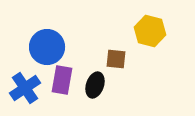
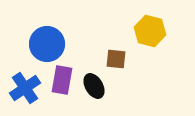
blue circle: moved 3 px up
black ellipse: moved 1 px left, 1 px down; rotated 50 degrees counterclockwise
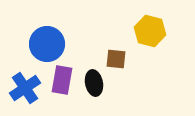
black ellipse: moved 3 px up; rotated 20 degrees clockwise
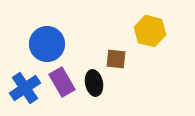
purple rectangle: moved 2 px down; rotated 40 degrees counterclockwise
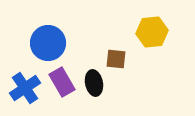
yellow hexagon: moved 2 px right, 1 px down; rotated 20 degrees counterclockwise
blue circle: moved 1 px right, 1 px up
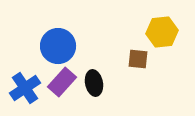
yellow hexagon: moved 10 px right
blue circle: moved 10 px right, 3 px down
brown square: moved 22 px right
purple rectangle: rotated 72 degrees clockwise
